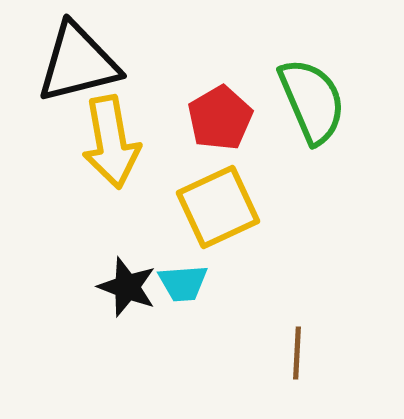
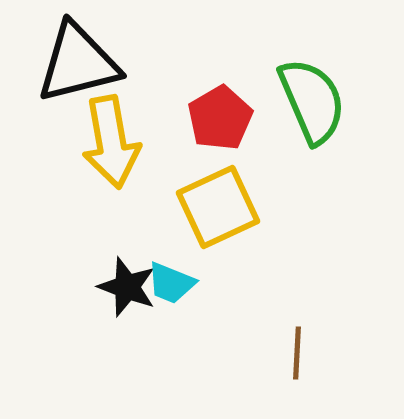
cyan trapezoid: moved 12 px left; rotated 26 degrees clockwise
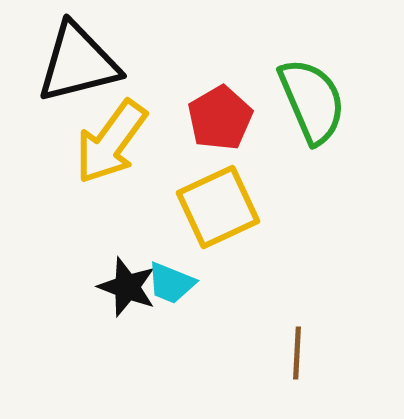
yellow arrow: rotated 46 degrees clockwise
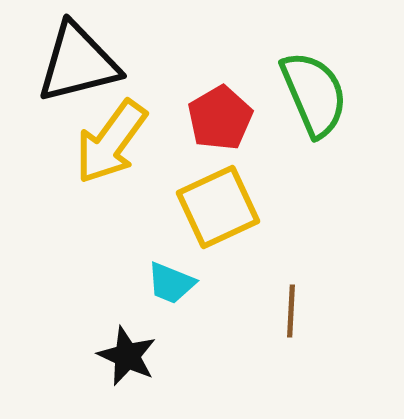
green semicircle: moved 2 px right, 7 px up
black star: moved 69 px down; rotated 4 degrees clockwise
brown line: moved 6 px left, 42 px up
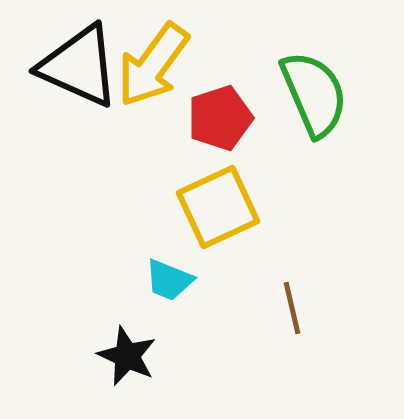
black triangle: moved 1 px right, 3 px down; rotated 38 degrees clockwise
red pentagon: rotated 12 degrees clockwise
yellow arrow: moved 42 px right, 77 px up
cyan trapezoid: moved 2 px left, 3 px up
brown line: moved 1 px right, 3 px up; rotated 16 degrees counterclockwise
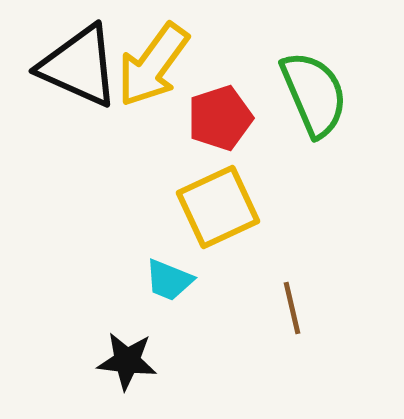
black star: moved 5 px down; rotated 18 degrees counterclockwise
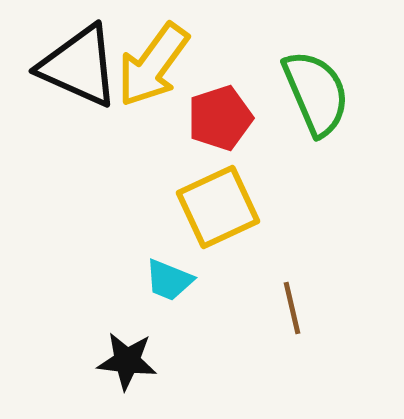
green semicircle: moved 2 px right, 1 px up
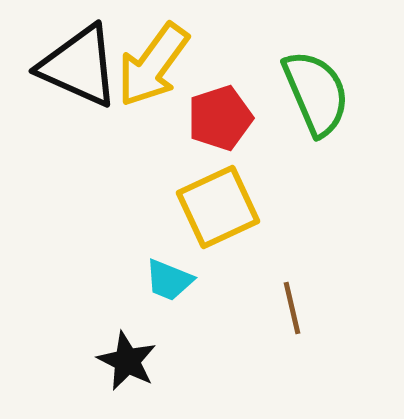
black star: rotated 20 degrees clockwise
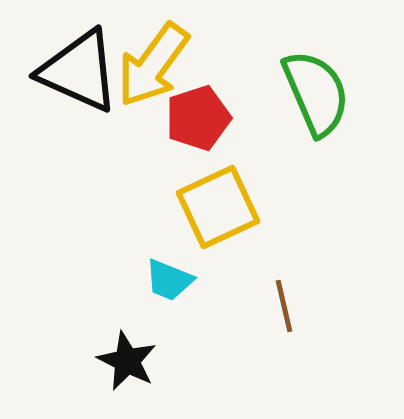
black triangle: moved 5 px down
red pentagon: moved 22 px left
brown line: moved 8 px left, 2 px up
